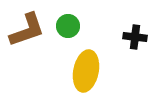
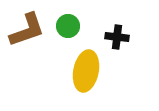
black cross: moved 18 px left
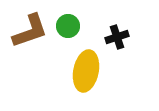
brown L-shape: moved 3 px right, 1 px down
black cross: rotated 25 degrees counterclockwise
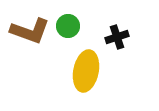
brown L-shape: rotated 39 degrees clockwise
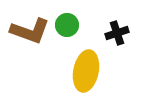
green circle: moved 1 px left, 1 px up
black cross: moved 4 px up
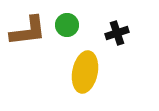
brown L-shape: moved 2 px left; rotated 27 degrees counterclockwise
yellow ellipse: moved 1 px left, 1 px down
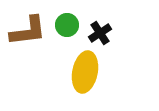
black cross: moved 17 px left; rotated 15 degrees counterclockwise
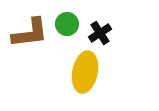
green circle: moved 1 px up
brown L-shape: moved 2 px right, 2 px down
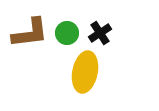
green circle: moved 9 px down
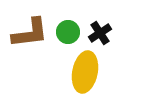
green circle: moved 1 px right, 1 px up
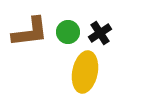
brown L-shape: moved 1 px up
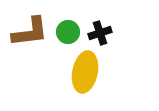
black cross: rotated 15 degrees clockwise
